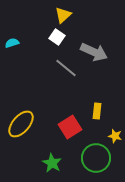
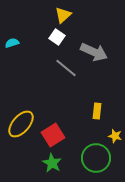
red square: moved 17 px left, 8 px down
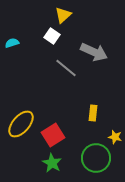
white square: moved 5 px left, 1 px up
yellow rectangle: moved 4 px left, 2 px down
yellow star: moved 1 px down
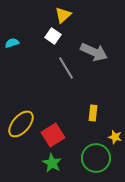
white square: moved 1 px right
gray line: rotated 20 degrees clockwise
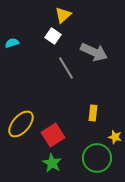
green circle: moved 1 px right
